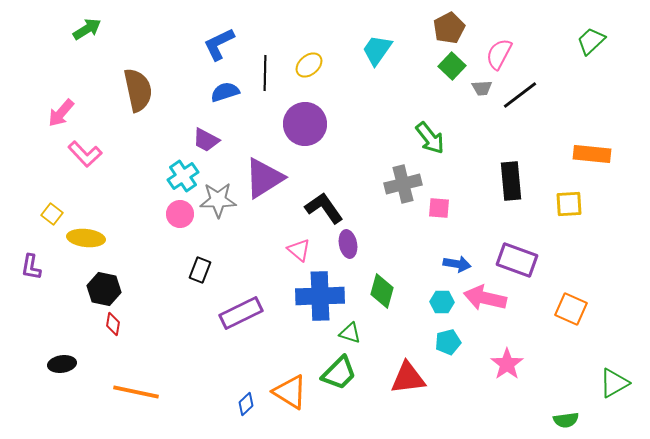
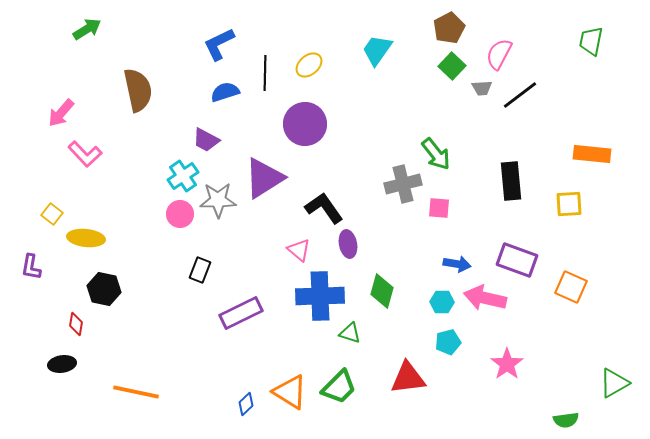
green trapezoid at (591, 41): rotated 36 degrees counterclockwise
green arrow at (430, 138): moved 6 px right, 16 px down
orange square at (571, 309): moved 22 px up
red diamond at (113, 324): moved 37 px left
green trapezoid at (339, 373): moved 14 px down
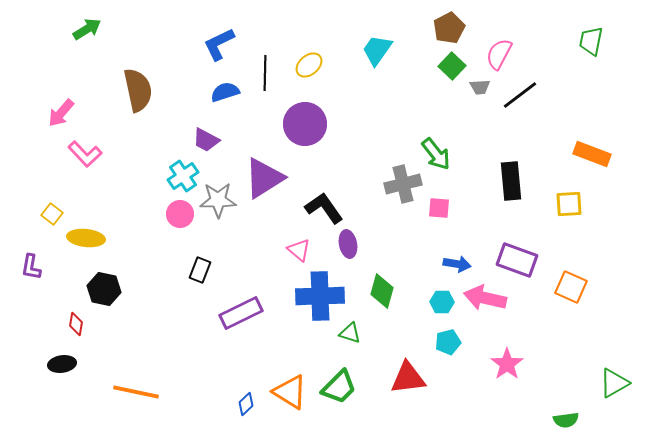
gray trapezoid at (482, 88): moved 2 px left, 1 px up
orange rectangle at (592, 154): rotated 15 degrees clockwise
